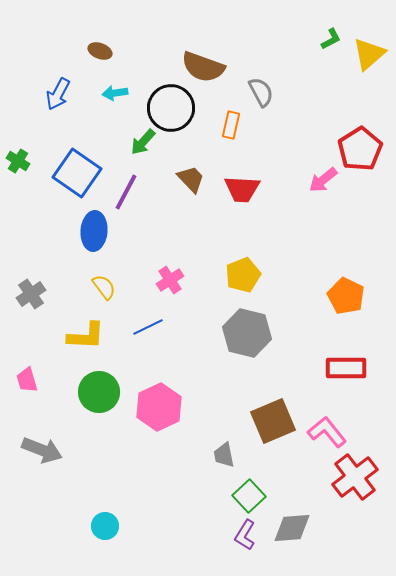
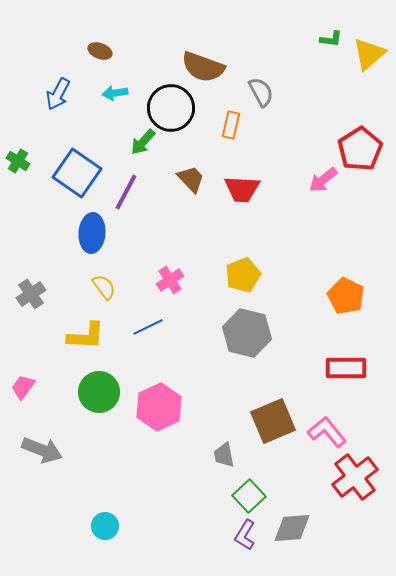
green L-shape: rotated 35 degrees clockwise
blue ellipse: moved 2 px left, 2 px down
pink trapezoid: moved 4 px left, 7 px down; rotated 52 degrees clockwise
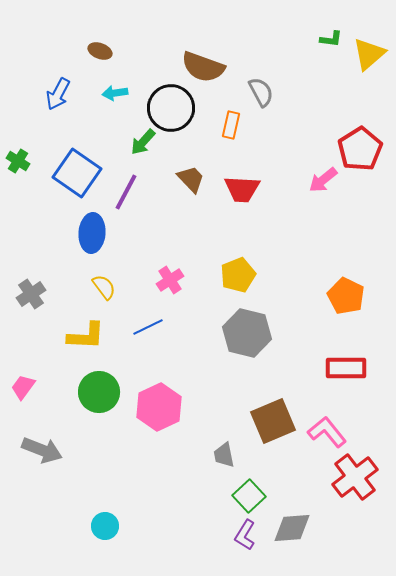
yellow pentagon: moved 5 px left
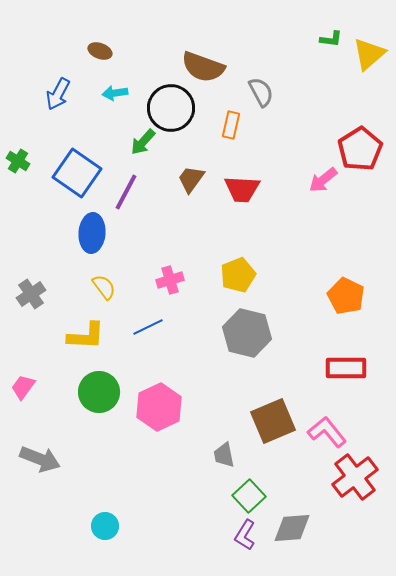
brown trapezoid: rotated 100 degrees counterclockwise
pink cross: rotated 16 degrees clockwise
gray arrow: moved 2 px left, 9 px down
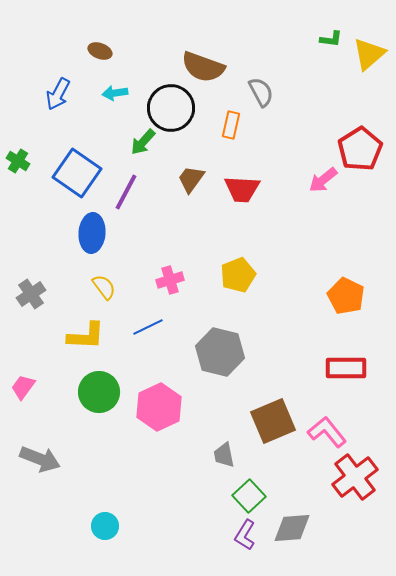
gray hexagon: moved 27 px left, 19 px down
